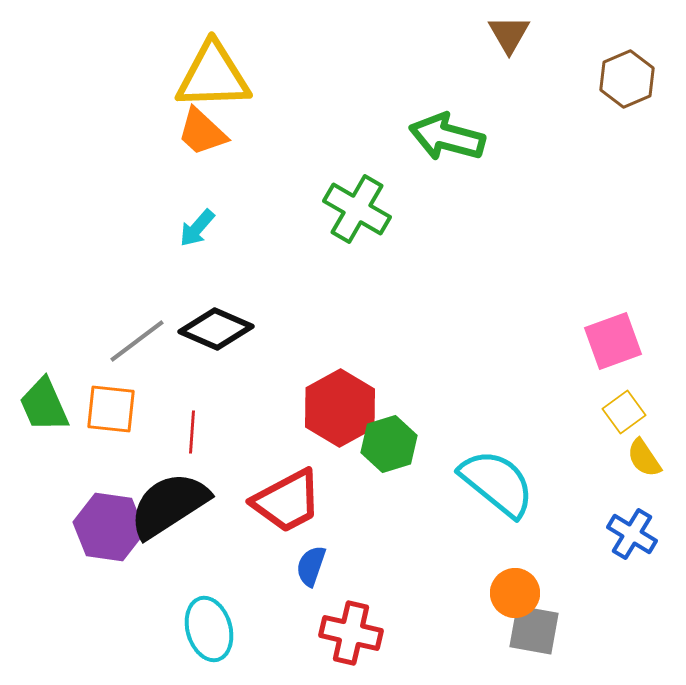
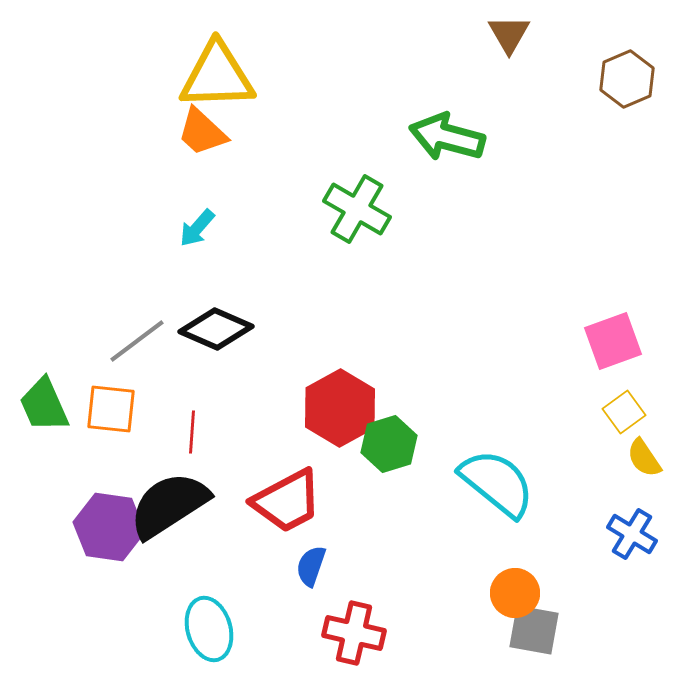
yellow triangle: moved 4 px right
red cross: moved 3 px right
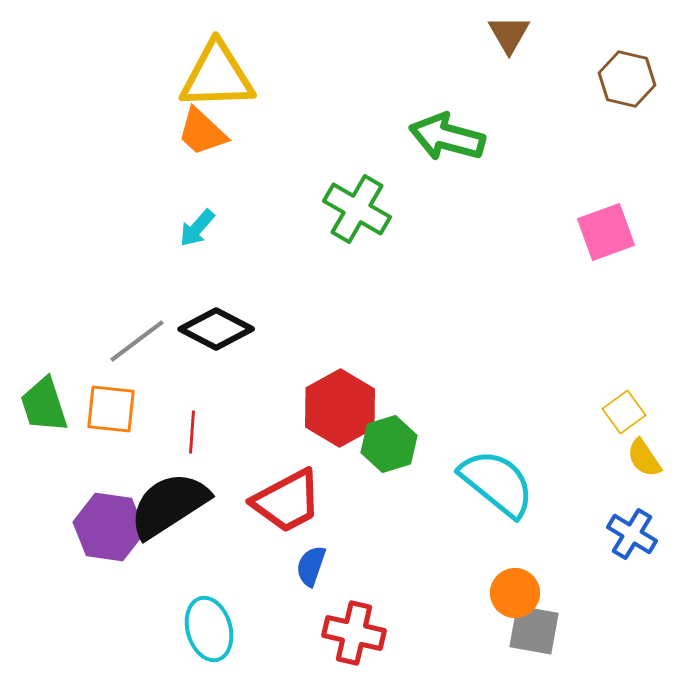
brown hexagon: rotated 24 degrees counterclockwise
black diamond: rotated 4 degrees clockwise
pink square: moved 7 px left, 109 px up
green trapezoid: rotated 6 degrees clockwise
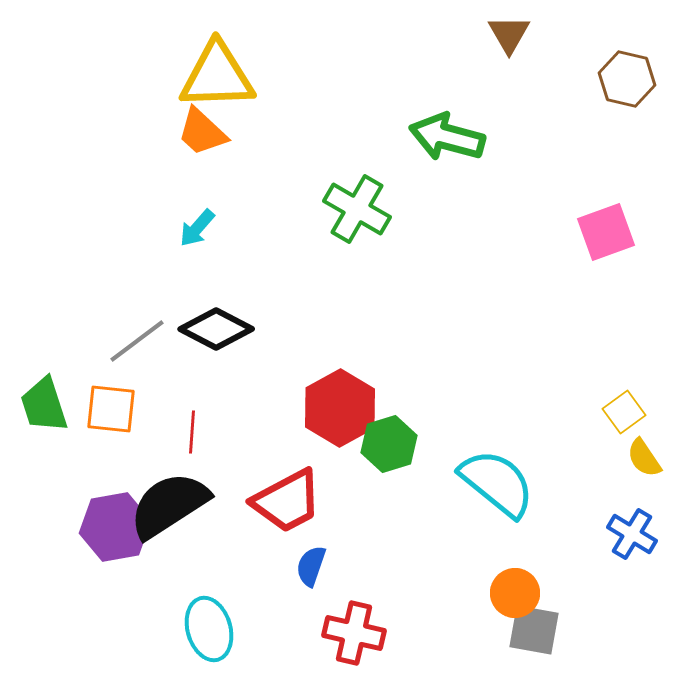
purple hexagon: moved 6 px right; rotated 18 degrees counterclockwise
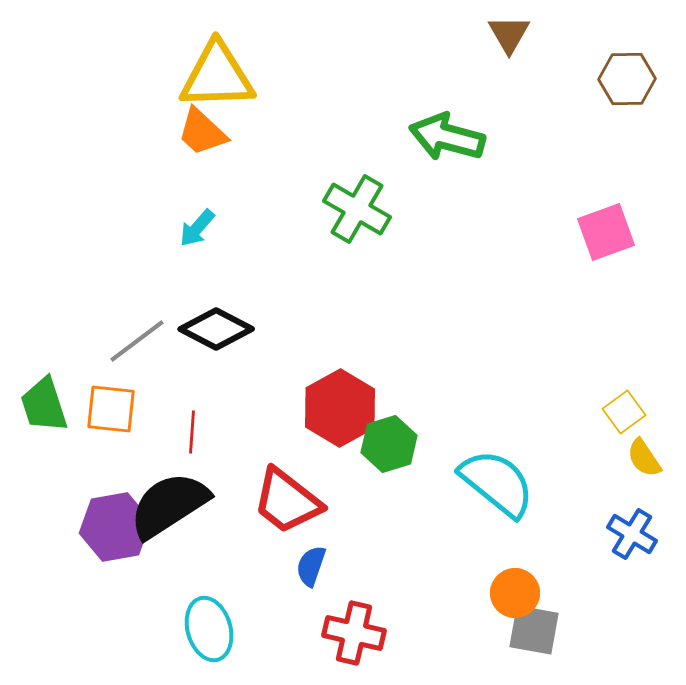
brown hexagon: rotated 14 degrees counterclockwise
red trapezoid: rotated 66 degrees clockwise
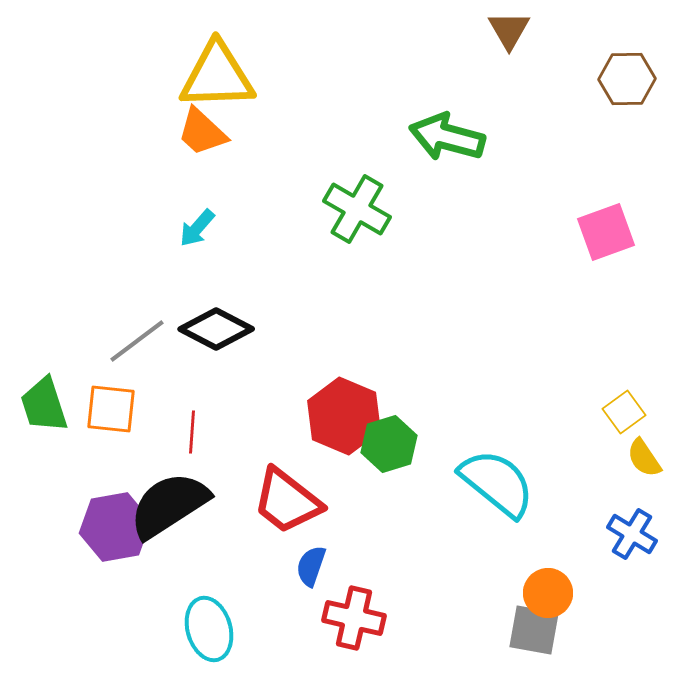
brown triangle: moved 4 px up
red hexagon: moved 4 px right, 8 px down; rotated 8 degrees counterclockwise
orange circle: moved 33 px right
red cross: moved 15 px up
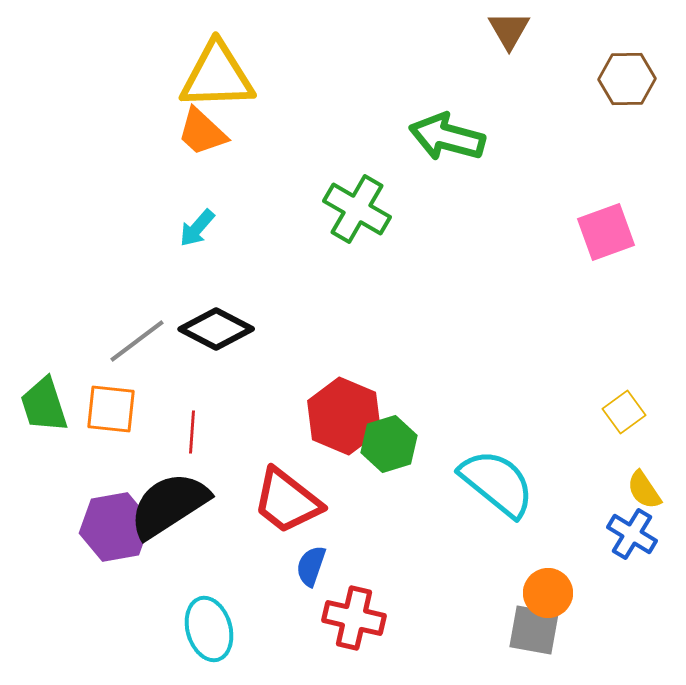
yellow semicircle: moved 32 px down
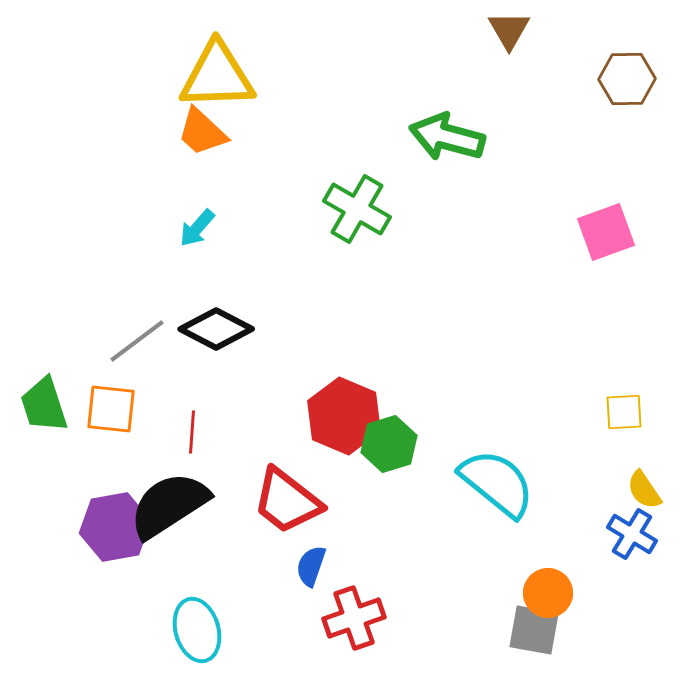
yellow square: rotated 33 degrees clockwise
red cross: rotated 32 degrees counterclockwise
cyan ellipse: moved 12 px left, 1 px down
